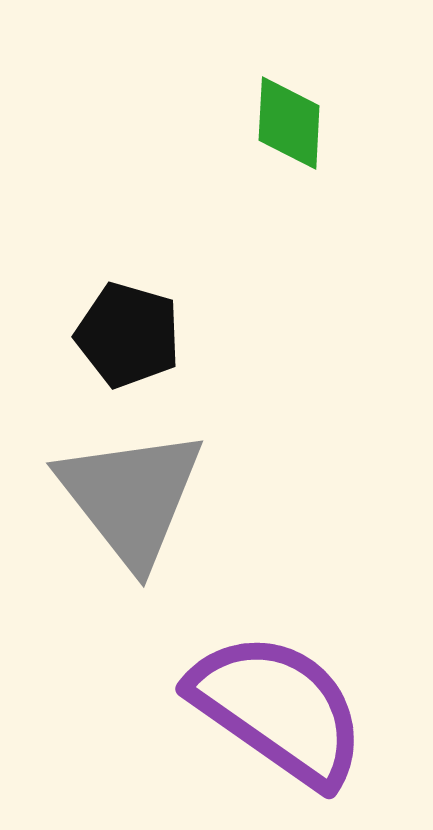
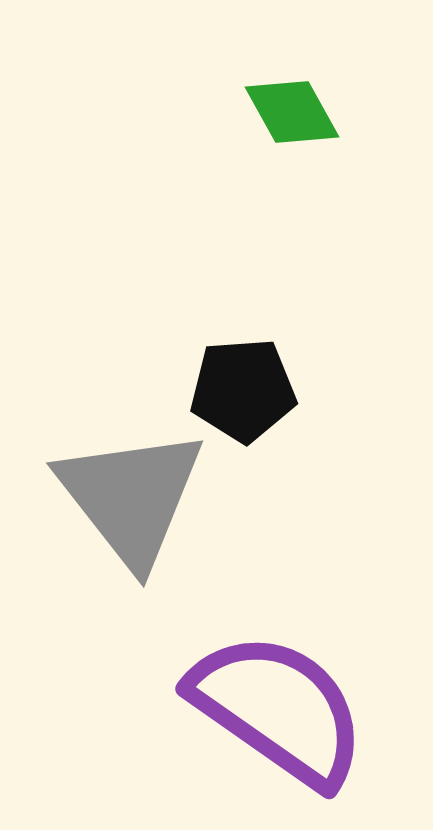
green diamond: moved 3 px right, 11 px up; rotated 32 degrees counterclockwise
black pentagon: moved 115 px right, 55 px down; rotated 20 degrees counterclockwise
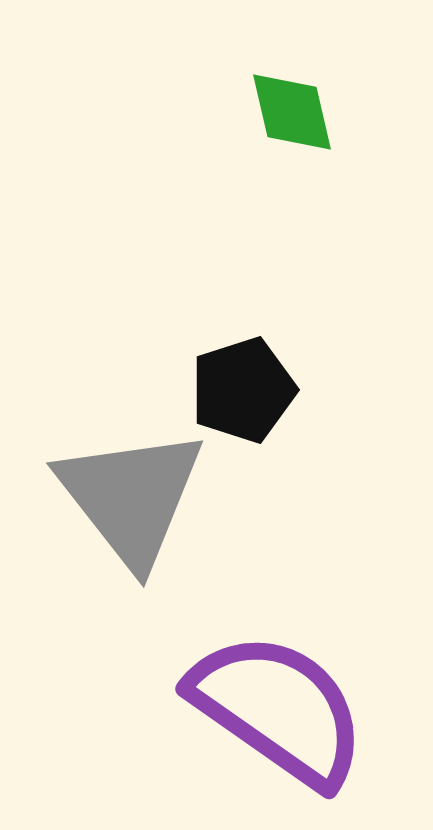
green diamond: rotated 16 degrees clockwise
black pentagon: rotated 14 degrees counterclockwise
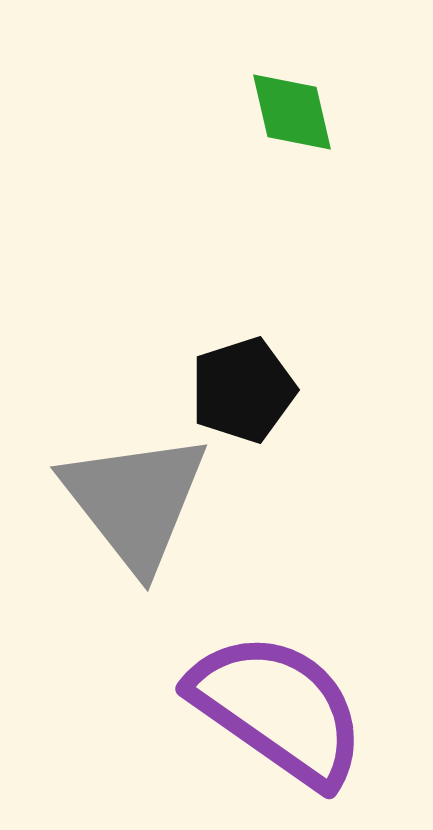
gray triangle: moved 4 px right, 4 px down
